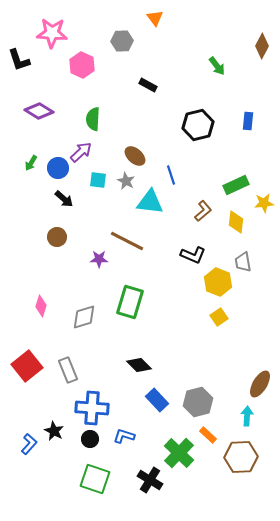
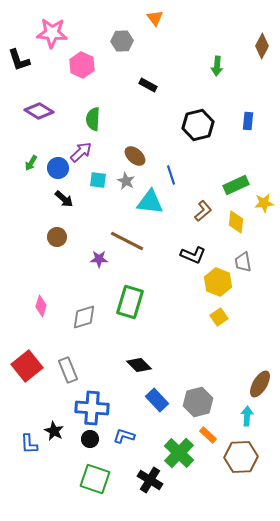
green arrow at (217, 66): rotated 42 degrees clockwise
blue L-shape at (29, 444): rotated 135 degrees clockwise
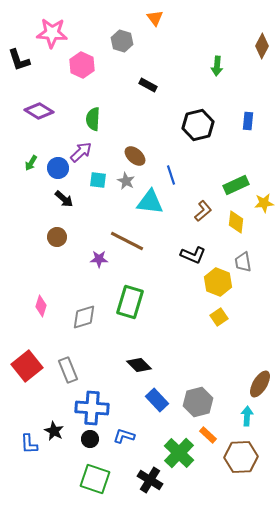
gray hexagon at (122, 41): rotated 20 degrees clockwise
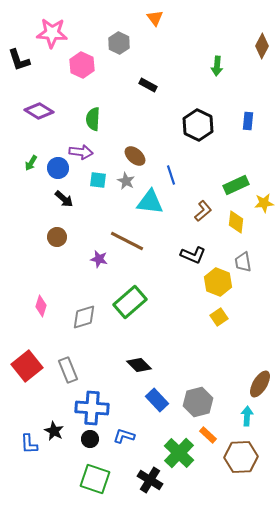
gray hexagon at (122, 41): moved 3 px left, 2 px down; rotated 10 degrees clockwise
black hexagon at (198, 125): rotated 20 degrees counterclockwise
purple arrow at (81, 152): rotated 50 degrees clockwise
purple star at (99, 259): rotated 12 degrees clockwise
green rectangle at (130, 302): rotated 32 degrees clockwise
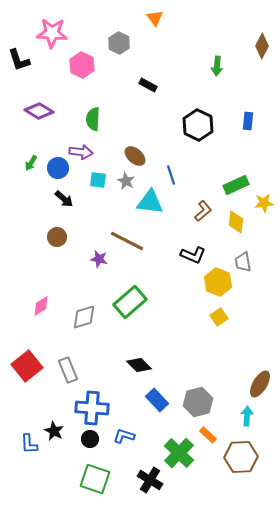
pink diamond at (41, 306): rotated 40 degrees clockwise
